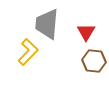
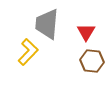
brown hexagon: moved 2 px left
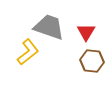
gray trapezoid: moved 2 px right, 3 px down; rotated 104 degrees clockwise
yellow L-shape: rotated 8 degrees clockwise
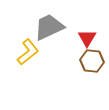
gray trapezoid: rotated 44 degrees counterclockwise
red triangle: moved 1 px right, 6 px down
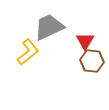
red triangle: moved 2 px left, 3 px down
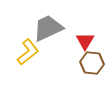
gray trapezoid: moved 1 px left, 1 px down
brown hexagon: moved 2 px down
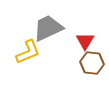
yellow L-shape: rotated 16 degrees clockwise
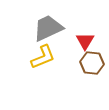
yellow L-shape: moved 15 px right, 5 px down
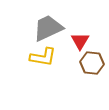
red triangle: moved 5 px left
yellow L-shape: rotated 32 degrees clockwise
